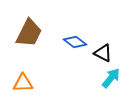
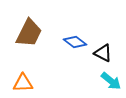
cyan arrow: moved 3 px down; rotated 90 degrees clockwise
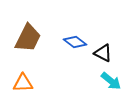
brown trapezoid: moved 1 px left, 5 px down
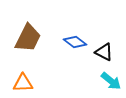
black triangle: moved 1 px right, 1 px up
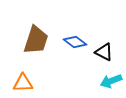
brown trapezoid: moved 8 px right, 2 px down; rotated 8 degrees counterclockwise
cyan arrow: rotated 120 degrees clockwise
